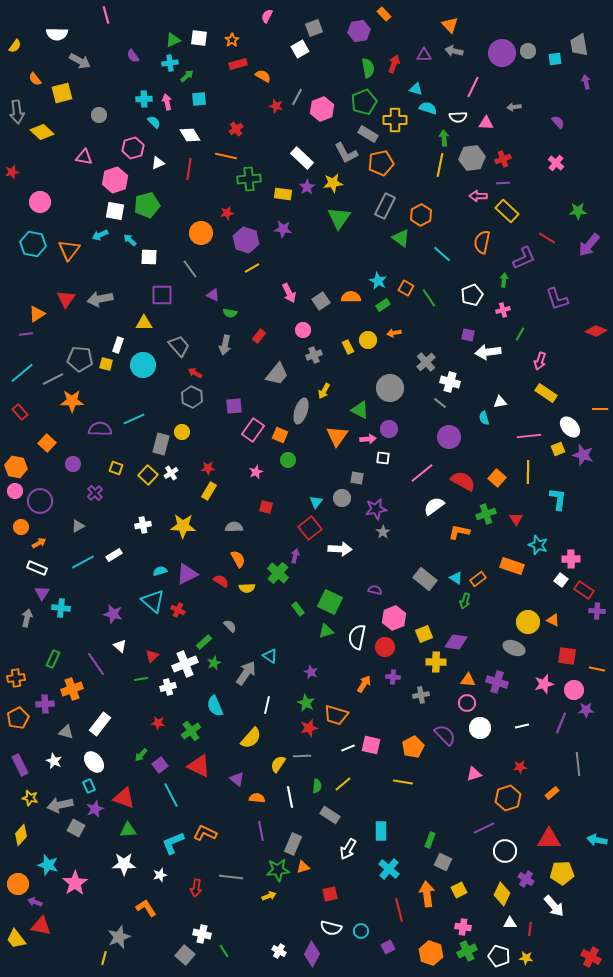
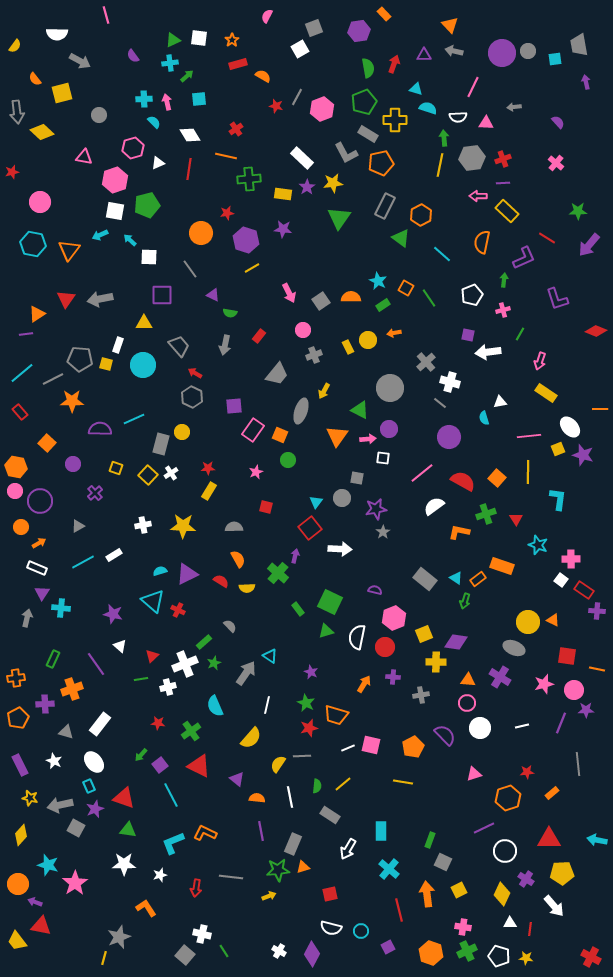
orange rectangle at (512, 566): moved 10 px left
purple cross at (497, 682): moved 3 px right, 5 px up; rotated 15 degrees clockwise
red star at (520, 767): moved 7 px right, 5 px down
green triangle at (128, 830): rotated 12 degrees clockwise
yellow trapezoid at (16, 939): moved 1 px right, 2 px down
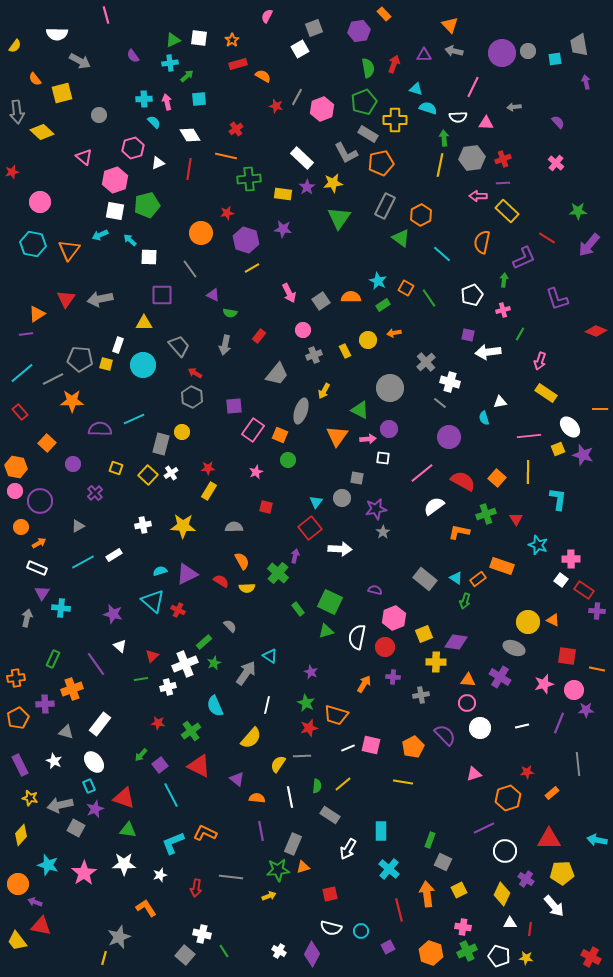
pink triangle at (84, 157): rotated 30 degrees clockwise
yellow rectangle at (348, 347): moved 3 px left, 4 px down
orange semicircle at (238, 559): moved 4 px right, 2 px down
purple line at (561, 723): moved 2 px left
pink star at (75, 883): moved 9 px right, 10 px up
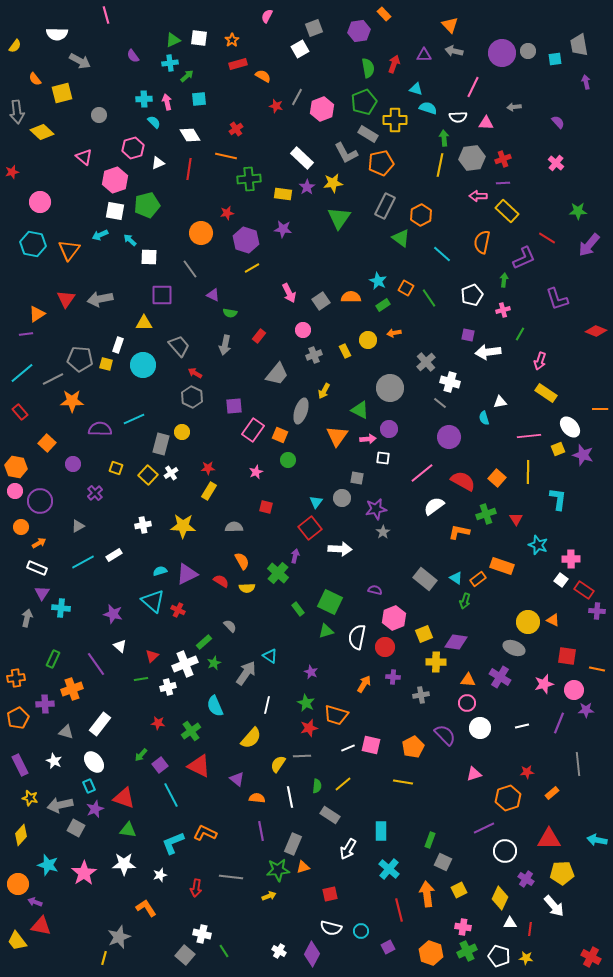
yellow diamond at (502, 894): moved 2 px left, 4 px down
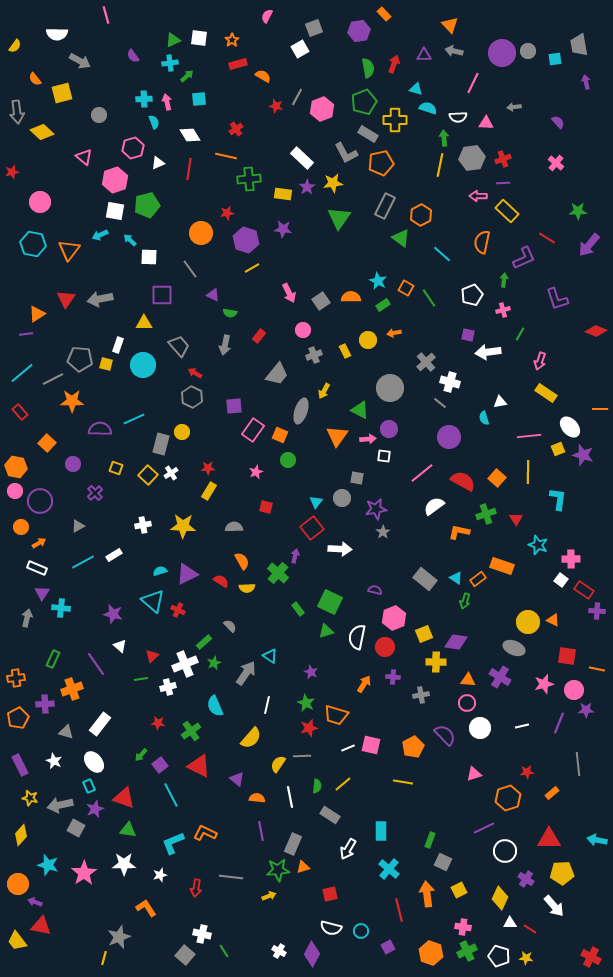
pink line at (473, 87): moved 4 px up
cyan semicircle at (154, 122): rotated 24 degrees clockwise
white square at (383, 458): moved 1 px right, 2 px up
red square at (310, 528): moved 2 px right
red line at (530, 929): rotated 64 degrees counterclockwise
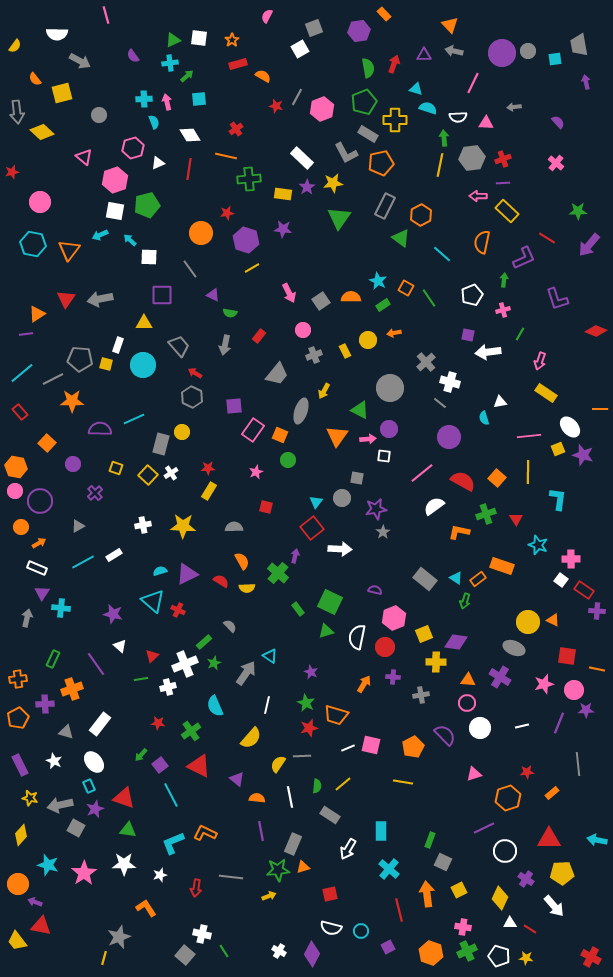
orange cross at (16, 678): moved 2 px right, 1 px down
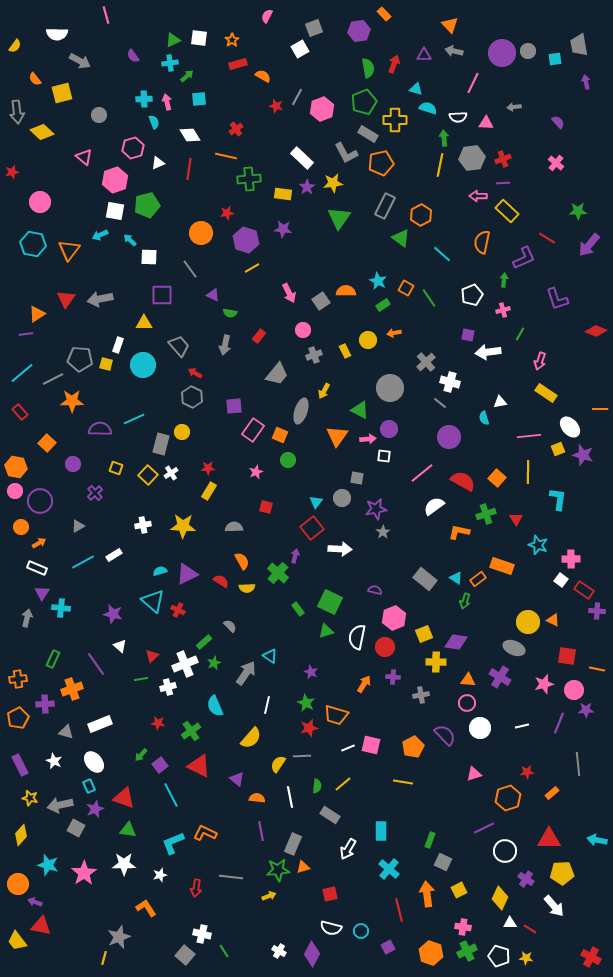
orange semicircle at (351, 297): moved 5 px left, 6 px up
white rectangle at (100, 724): rotated 30 degrees clockwise
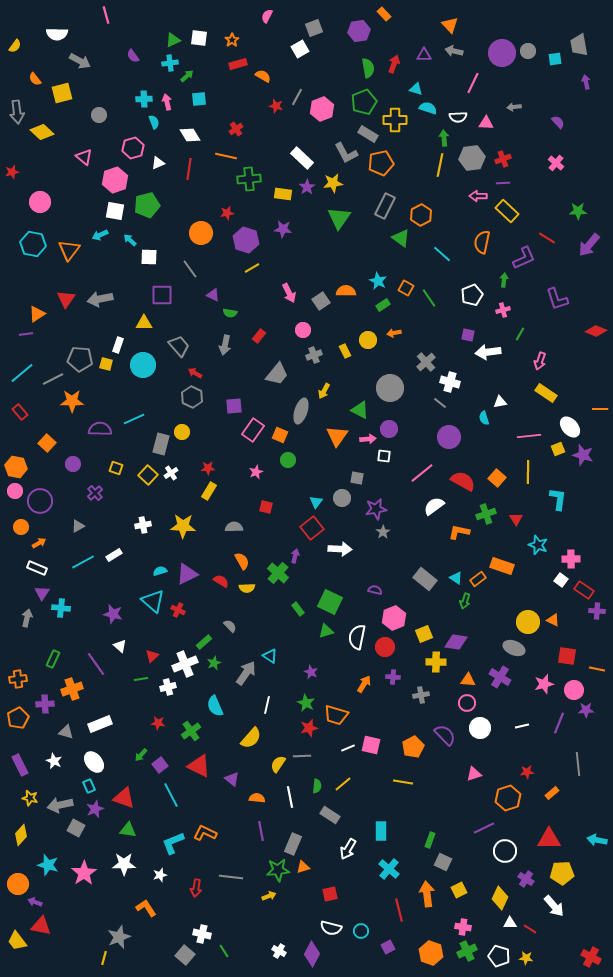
purple triangle at (237, 779): moved 5 px left
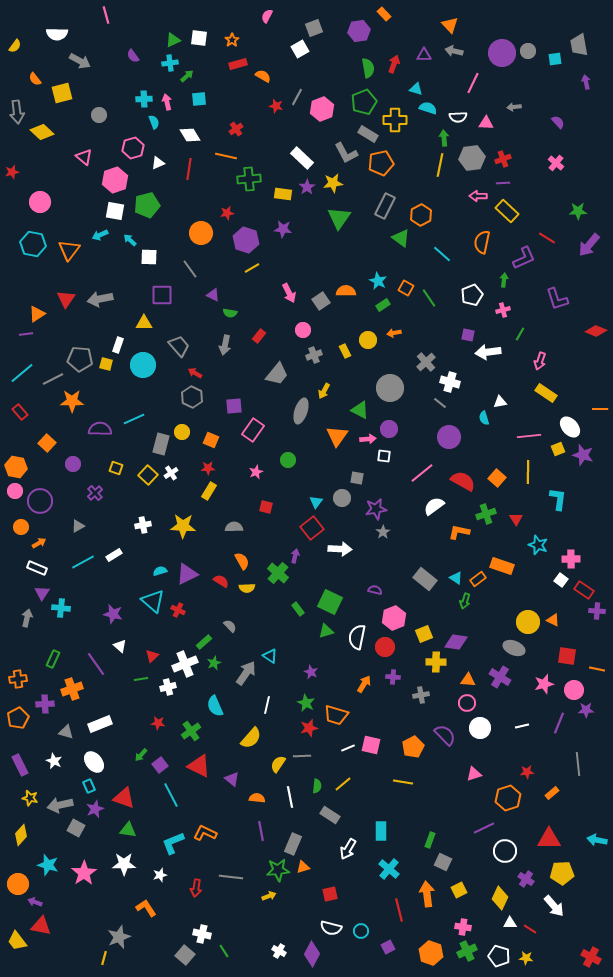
orange square at (280, 435): moved 69 px left, 5 px down
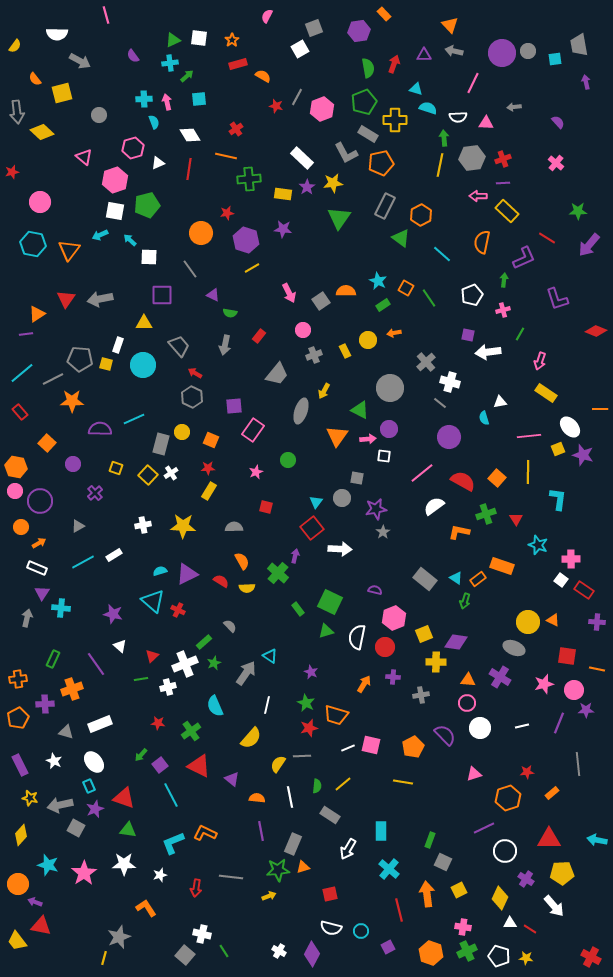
purple cross at (597, 611): moved 11 px down
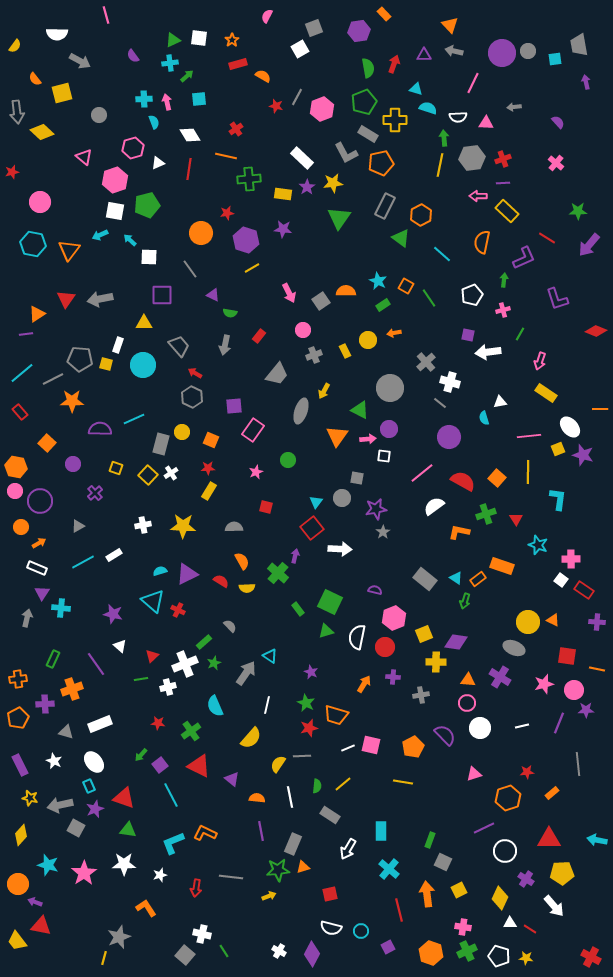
orange square at (406, 288): moved 2 px up
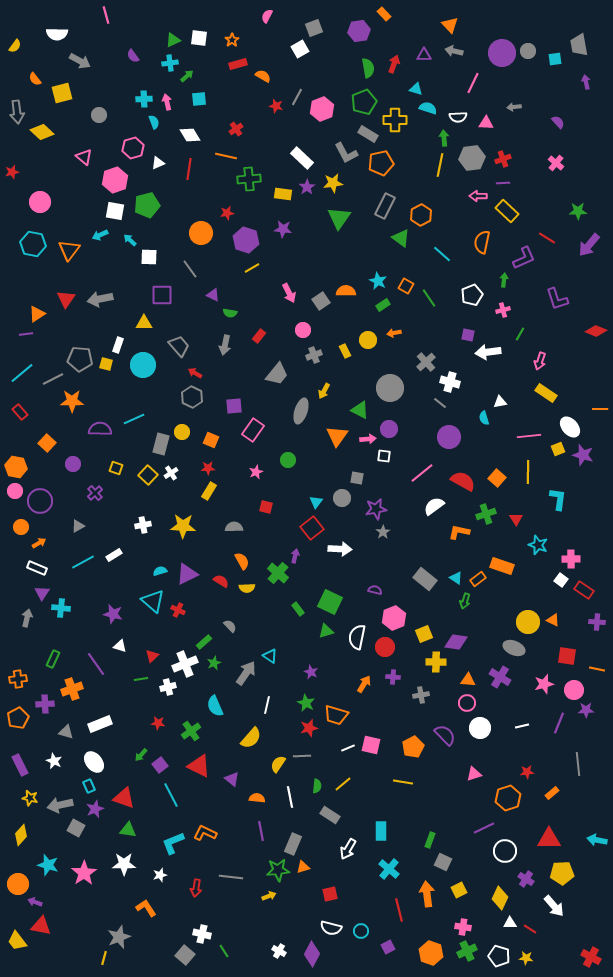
white triangle at (120, 646): rotated 24 degrees counterclockwise
